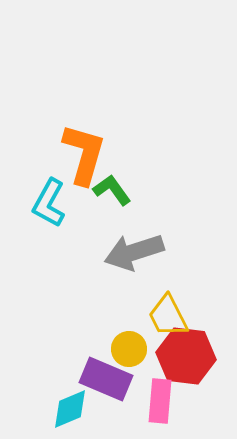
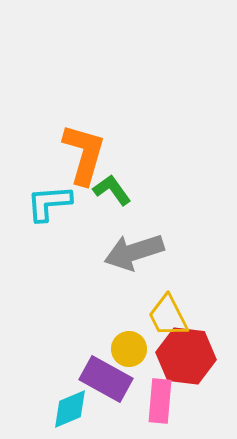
cyan L-shape: rotated 57 degrees clockwise
purple rectangle: rotated 6 degrees clockwise
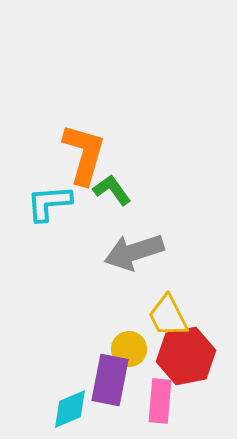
red hexagon: rotated 18 degrees counterclockwise
purple rectangle: moved 4 px right, 1 px down; rotated 72 degrees clockwise
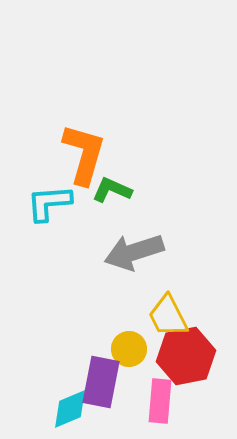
green L-shape: rotated 30 degrees counterclockwise
purple rectangle: moved 9 px left, 2 px down
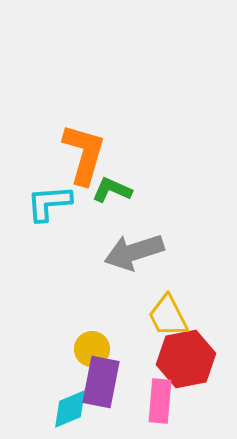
yellow circle: moved 37 px left
red hexagon: moved 3 px down
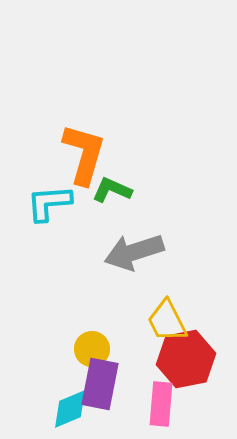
yellow trapezoid: moved 1 px left, 5 px down
purple rectangle: moved 1 px left, 2 px down
pink rectangle: moved 1 px right, 3 px down
